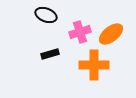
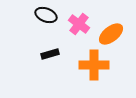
pink cross: moved 1 px left, 8 px up; rotated 35 degrees counterclockwise
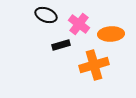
orange ellipse: rotated 35 degrees clockwise
black rectangle: moved 11 px right, 9 px up
orange cross: rotated 16 degrees counterclockwise
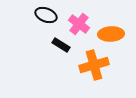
black rectangle: rotated 48 degrees clockwise
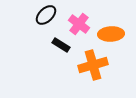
black ellipse: rotated 65 degrees counterclockwise
orange cross: moved 1 px left
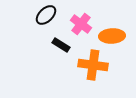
pink cross: moved 2 px right
orange ellipse: moved 1 px right, 2 px down
orange cross: rotated 24 degrees clockwise
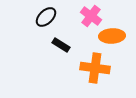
black ellipse: moved 2 px down
pink cross: moved 10 px right, 8 px up
orange cross: moved 2 px right, 3 px down
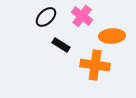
pink cross: moved 9 px left
orange cross: moved 3 px up
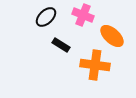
pink cross: moved 1 px right, 1 px up; rotated 15 degrees counterclockwise
orange ellipse: rotated 45 degrees clockwise
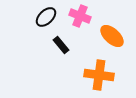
pink cross: moved 3 px left, 1 px down
black rectangle: rotated 18 degrees clockwise
orange cross: moved 4 px right, 10 px down
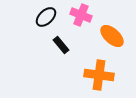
pink cross: moved 1 px right, 1 px up
